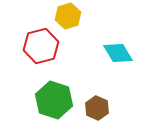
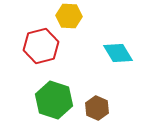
yellow hexagon: moved 1 px right; rotated 20 degrees clockwise
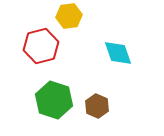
yellow hexagon: rotated 10 degrees counterclockwise
cyan diamond: rotated 12 degrees clockwise
brown hexagon: moved 2 px up
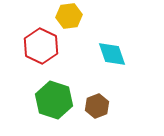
red hexagon: rotated 20 degrees counterclockwise
cyan diamond: moved 6 px left, 1 px down
brown hexagon: rotated 15 degrees clockwise
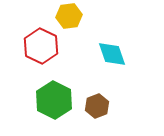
green hexagon: rotated 9 degrees clockwise
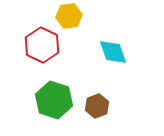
red hexagon: moved 1 px right, 1 px up
cyan diamond: moved 1 px right, 2 px up
green hexagon: rotated 9 degrees counterclockwise
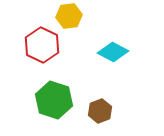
cyan diamond: rotated 44 degrees counterclockwise
brown hexagon: moved 3 px right, 5 px down
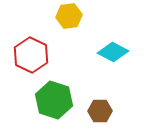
red hexagon: moved 11 px left, 10 px down
brown hexagon: rotated 20 degrees clockwise
